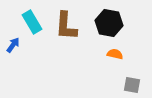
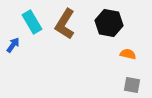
brown L-shape: moved 1 px left, 2 px up; rotated 28 degrees clockwise
orange semicircle: moved 13 px right
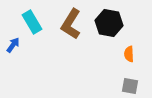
brown L-shape: moved 6 px right
orange semicircle: moved 1 px right; rotated 105 degrees counterclockwise
gray square: moved 2 px left, 1 px down
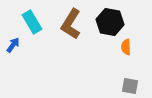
black hexagon: moved 1 px right, 1 px up
orange semicircle: moved 3 px left, 7 px up
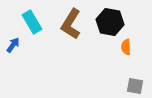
gray square: moved 5 px right
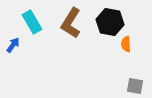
brown L-shape: moved 1 px up
orange semicircle: moved 3 px up
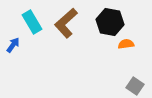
brown L-shape: moved 5 px left; rotated 16 degrees clockwise
orange semicircle: rotated 84 degrees clockwise
gray square: rotated 24 degrees clockwise
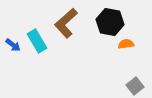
cyan rectangle: moved 5 px right, 19 px down
blue arrow: rotated 91 degrees clockwise
gray square: rotated 18 degrees clockwise
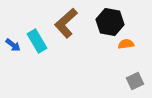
gray square: moved 5 px up; rotated 12 degrees clockwise
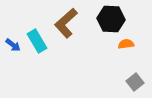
black hexagon: moved 1 px right, 3 px up; rotated 8 degrees counterclockwise
gray square: moved 1 px down; rotated 12 degrees counterclockwise
